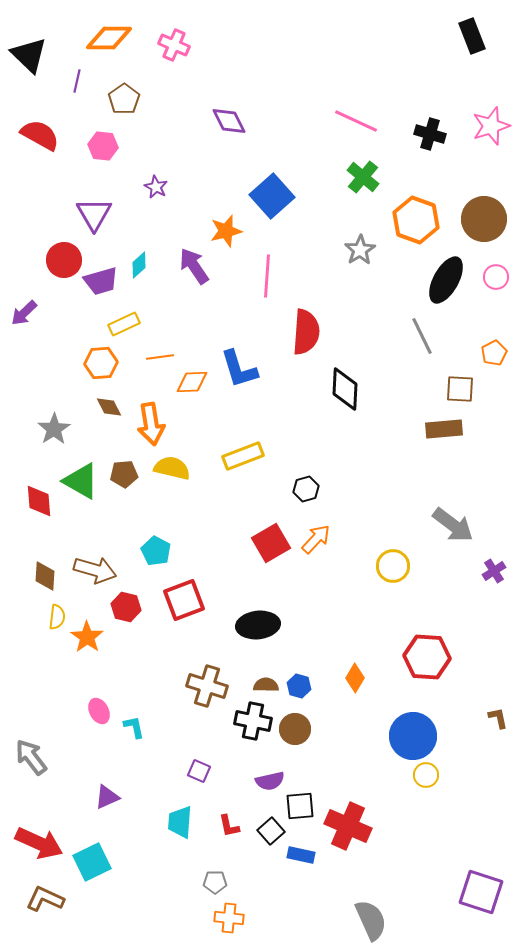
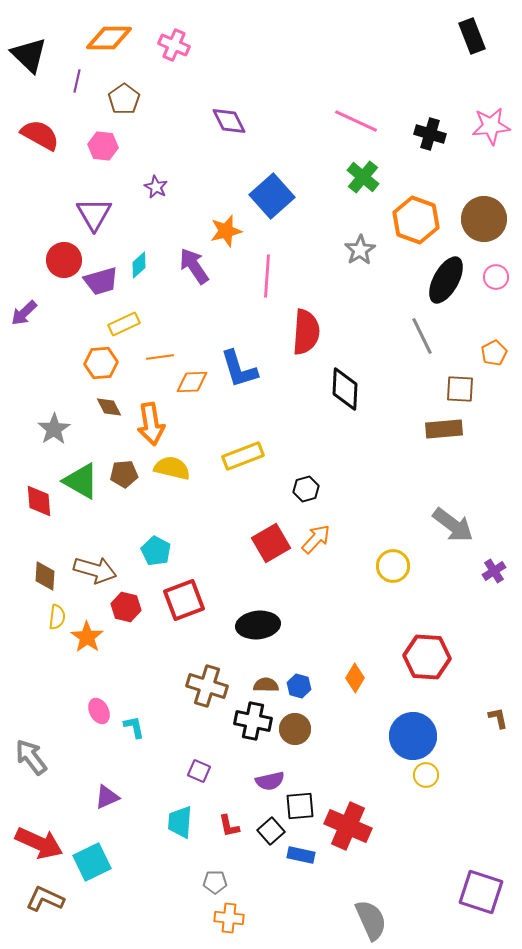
pink star at (491, 126): rotated 12 degrees clockwise
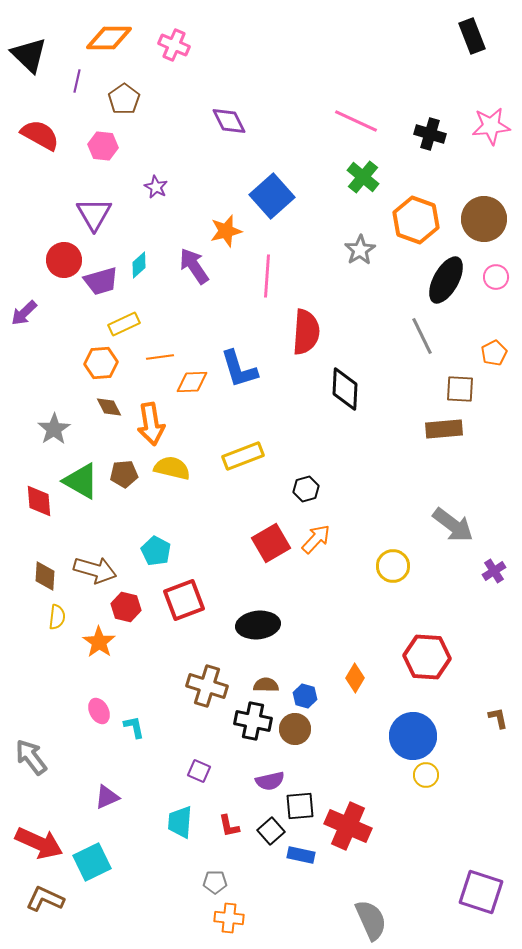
orange star at (87, 637): moved 12 px right, 5 px down
blue hexagon at (299, 686): moved 6 px right, 10 px down
